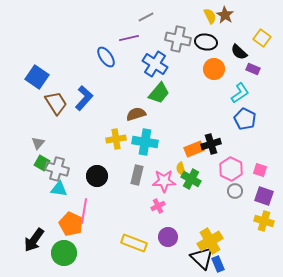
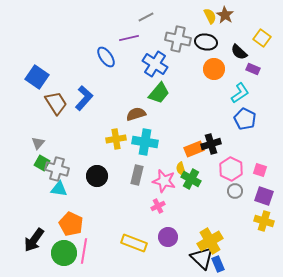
pink star at (164, 181): rotated 15 degrees clockwise
pink line at (84, 211): moved 40 px down
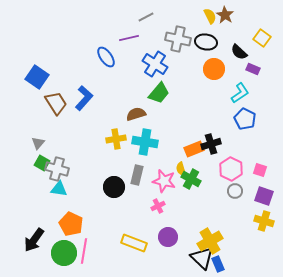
black circle at (97, 176): moved 17 px right, 11 px down
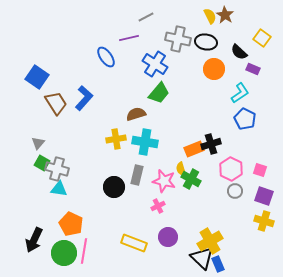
black arrow at (34, 240): rotated 10 degrees counterclockwise
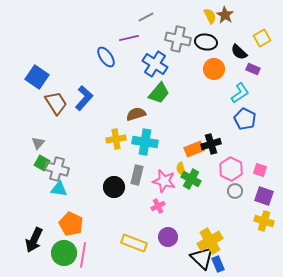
yellow square at (262, 38): rotated 24 degrees clockwise
pink line at (84, 251): moved 1 px left, 4 px down
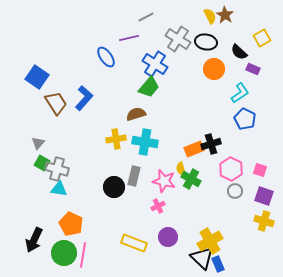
gray cross at (178, 39): rotated 20 degrees clockwise
green trapezoid at (159, 93): moved 10 px left, 6 px up
gray rectangle at (137, 175): moved 3 px left, 1 px down
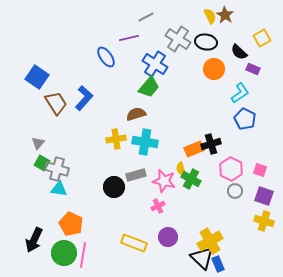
gray rectangle at (134, 176): moved 2 px right, 1 px up; rotated 60 degrees clockwise
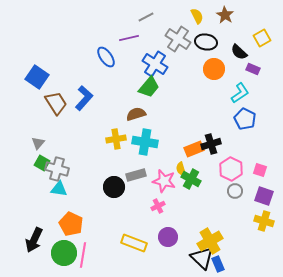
yellow semicircle at (210, 16): moved 13 px left
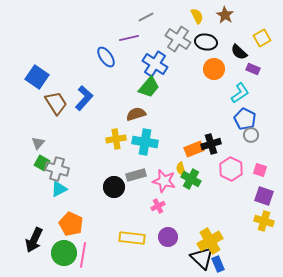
cyan triangle at (59, 189): rotated 36 degrees counterclockwise
gray circle at (235, 191): moved 16 px right, 56 px up
yellow rectangle at (134, 243): moved 2 px left, 5 px up; rotated 15 degrees counterclockwise
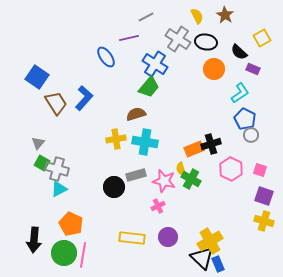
black arrow at (34, 240): rotated 20 degrees counterclockwise
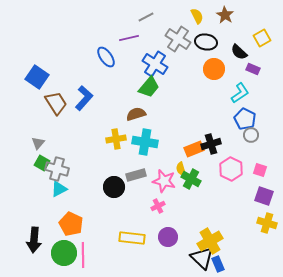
yellow cross at (264, 221): moved 3 px right, 2 px down
pink line at (83, 255): rotated 10 degrees counterclockwise
